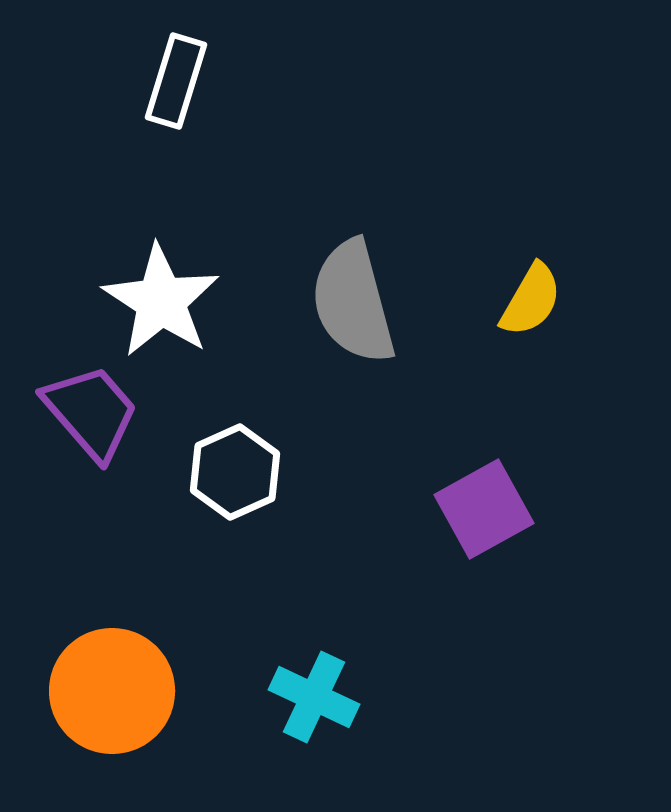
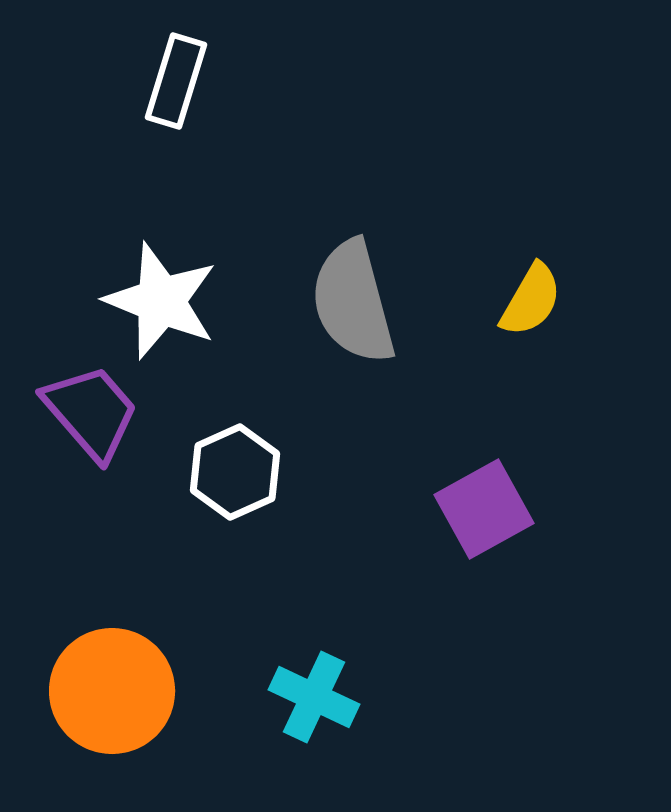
white star: rotated 11 degrees counterclockwise
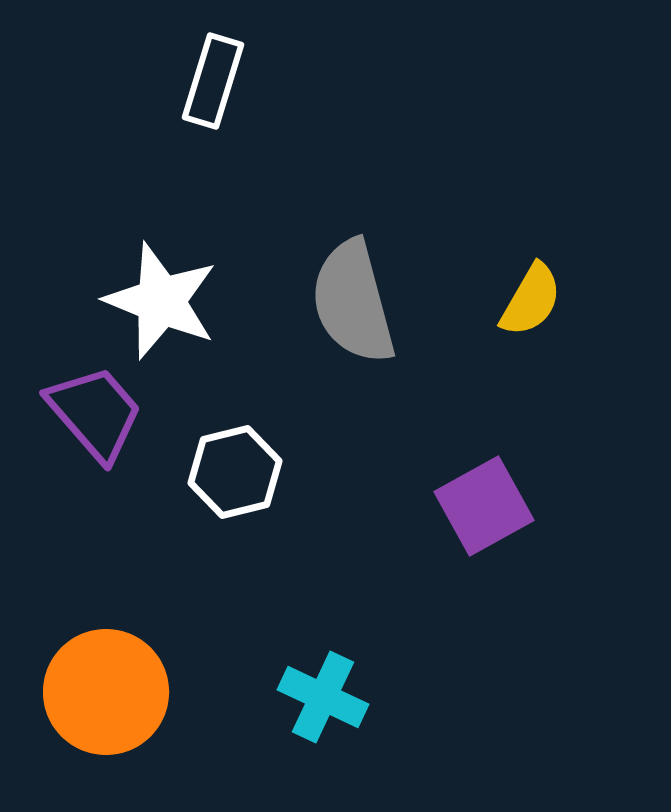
white rectangle: moved 37 px right
purple trapezoid: moved 4 px right, 1 px down
white hexagon: rotated 10 degrees clockwise
purple square: moved 3 px up
orange circle: moved 6 px left, 1 px down
cyan cross: moved 9 px right
